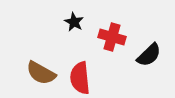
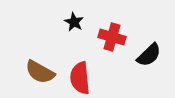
brown semicircle: moved 1 px left, 1 px up
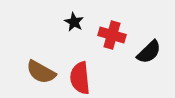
red cross: moved 2 px up
black semicircle: moved 3 px up
brown semicircle: moved 1 px right
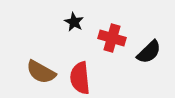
red cross: moved 3 px down
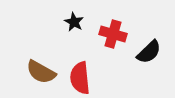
red cross: moved 1 px right, 4 px up
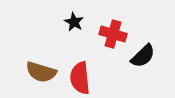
black semicircle: moved 6 px left, 4 px down
brown semicircle: rotated 12 degrees counterclockwise
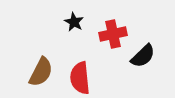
red cross: rotated 28 degrees counterclockwise
brown semicircle: rotated 80 degrees counterclockwise
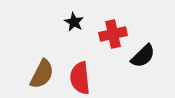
brown semicircle: moved 1 px right, 2 px down
